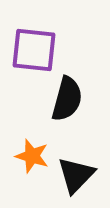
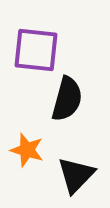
purple square: moved 2 px right
orange star: moved 5 px left, 6 px up
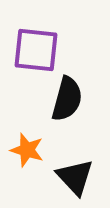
black triangle: moved 1 px left, 2 px down; rotated 27 degrees counterclockwise
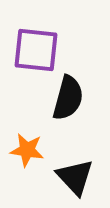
black semicircle: moved 1 px right, 1 px up
orange star: rotated 8 degrees counterclockwise
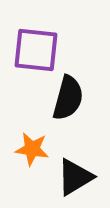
orange star: moved 5 px right, 1 px up
black triangle: rotated 42 degrees clockwise
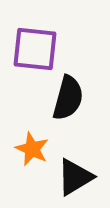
purple square: moved 1 px left, 1 px up
orange star: rotated 16 degrees clockwise
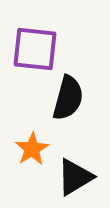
orange star: rotated 16 degrees clockwise
